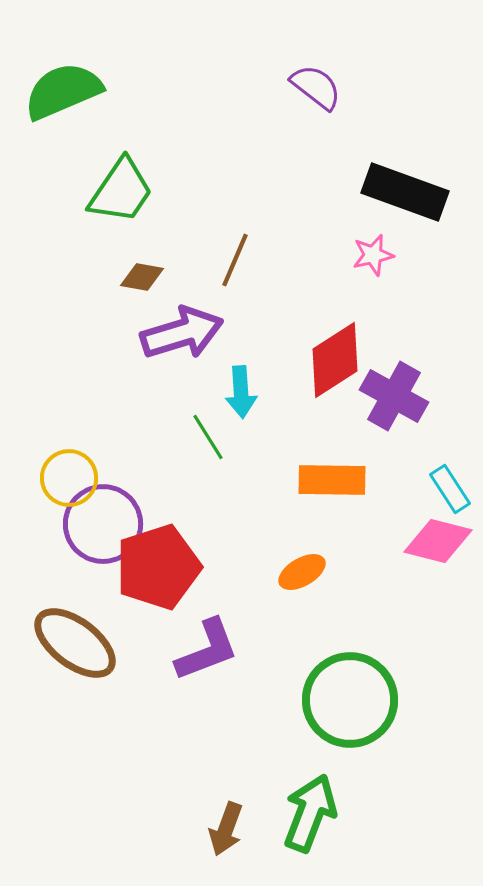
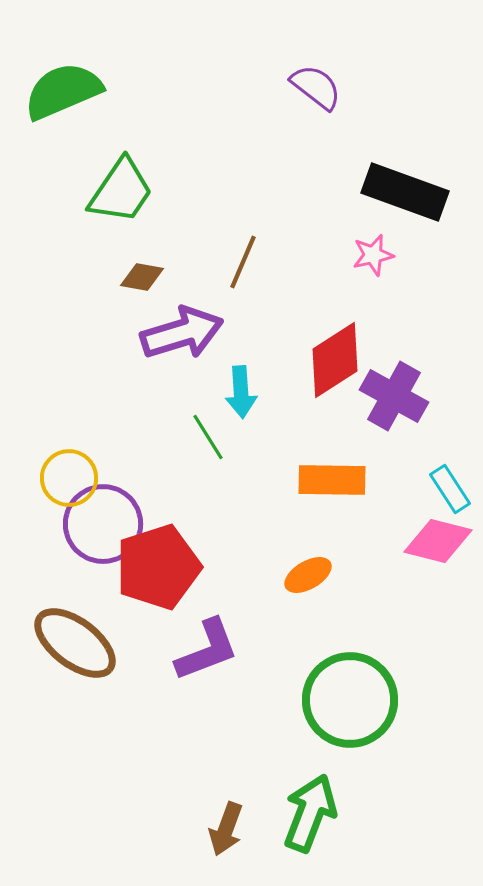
brown line: moved 8 px right, 2 px down
orange ellipse: moved 6 px right, 3 px down
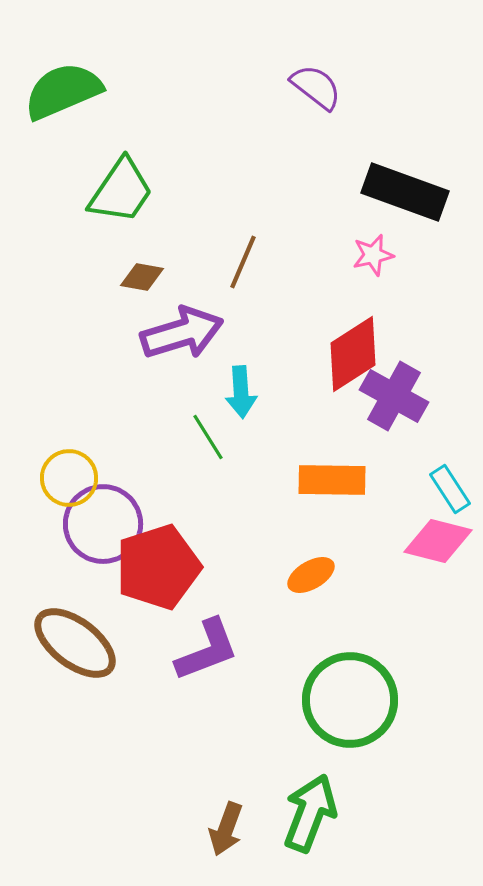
red diamond: moved 18 px right, 6 px up
orange ellipse: moved 3 px right
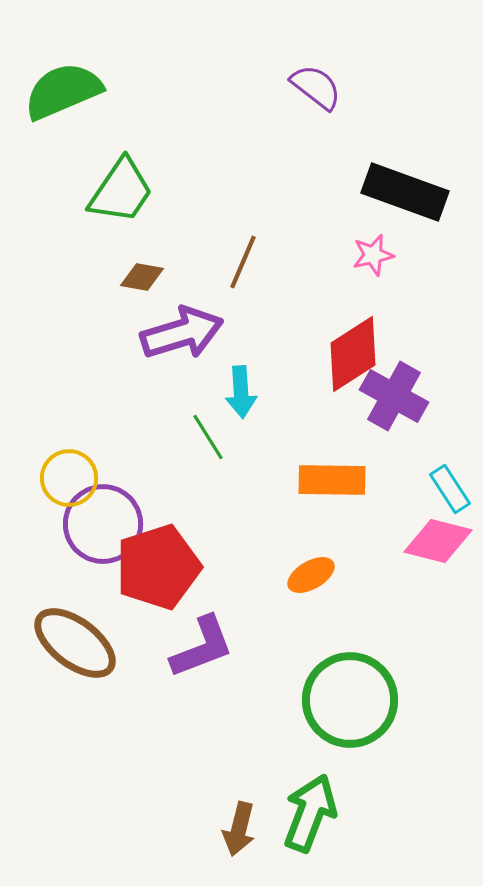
purple L-shape: moved 5 px left, 3 px up
brown arrow: moved 13 px right; rotated 6 degrees counterclockwise
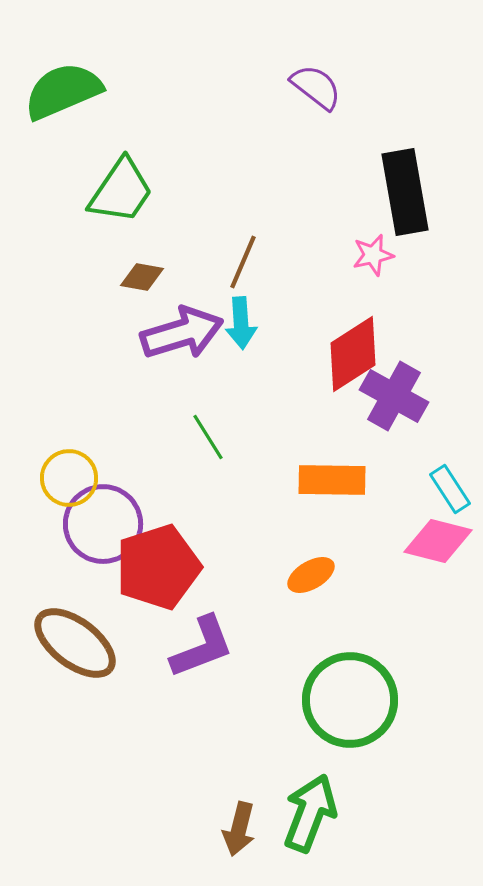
black rectangle: rotated 60 degrees clockwise
cyan arrow: moved 69 px up
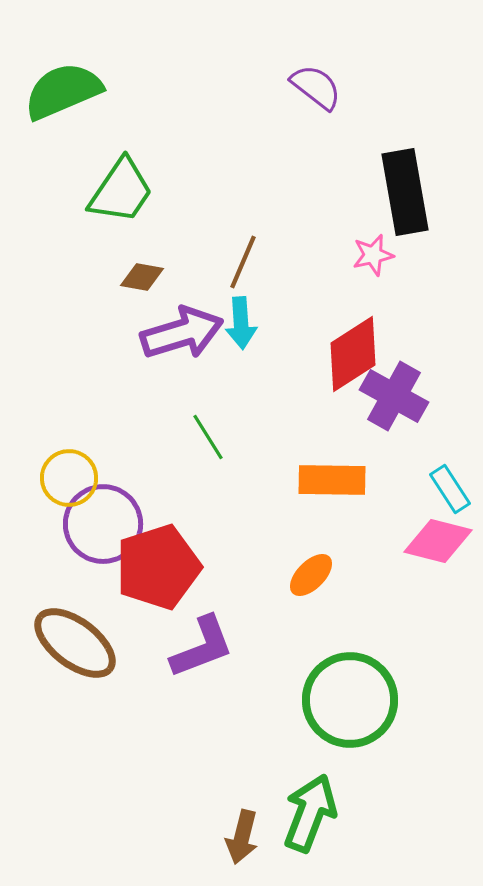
orange ellipse: rotated 15 degrees counterclockwise
brown arrow: moved 3 px right, 8 px down
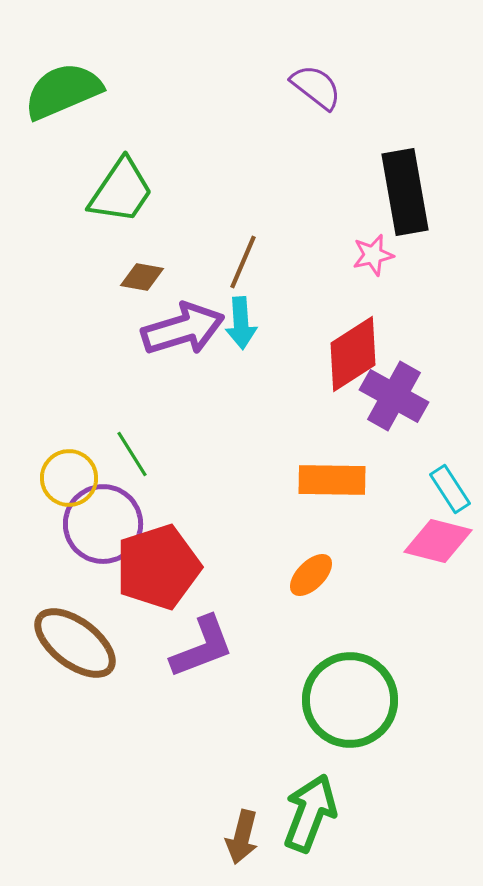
purple arrow: moved 1 px right, 4 px up
green line: moved 76 px left, 17 px down
